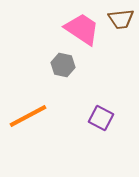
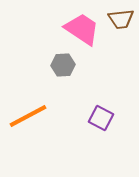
gray hexagon: rotated 15 degrees counterclockwise
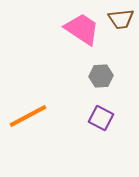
gray hexagon: moved 38 px right, 11 px down
